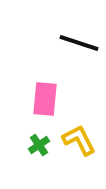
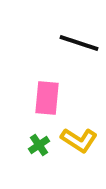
pink rectangle: moved 2 px right, 1 px up
yellow L-shape: rotated 150 degrees clockwise
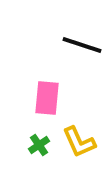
black line: moved 3 px right, 2 px down
yellow L-shape: moved 2 px down; rotated 33 degrees clockwise
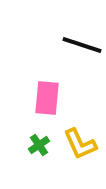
yellow L-shape: moved 1 px right, 2 px down
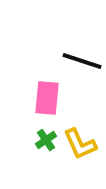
black line: moved 16 px down
green cross: moved 7 px right, 5 px up
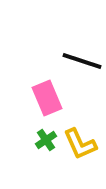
pink rectangle: rotated 28 degrees counterclockwise
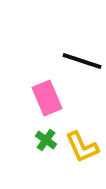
green cross: rotated 20 degrees counterclockwise
yellow L-shape: moved 2 px right, 3 px down
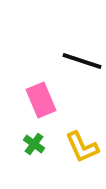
pink rectangle: moved 6 px left, 2 px down
green cross: moved 12 px left, 4 px down
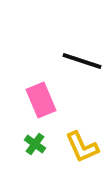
green cross: moved 1 px right
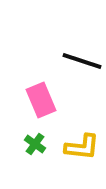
yellow L-shape: rotated 60 degrees counterclockwise
